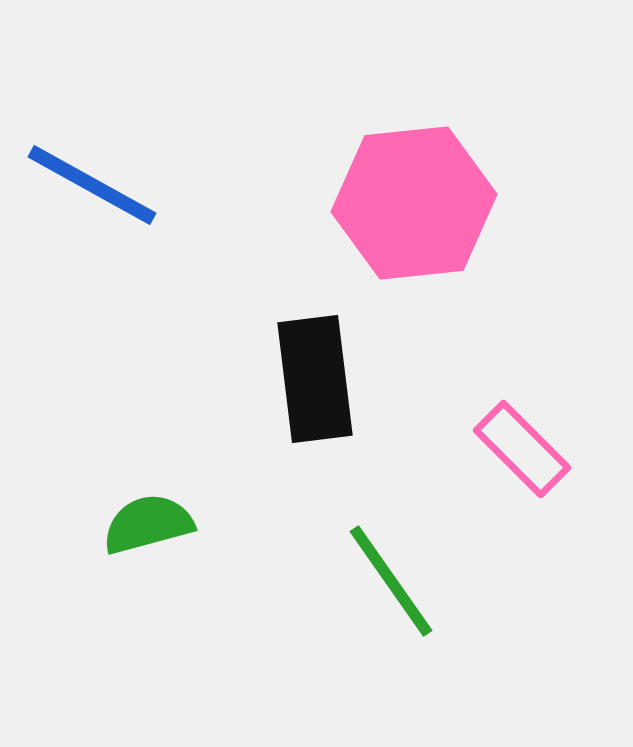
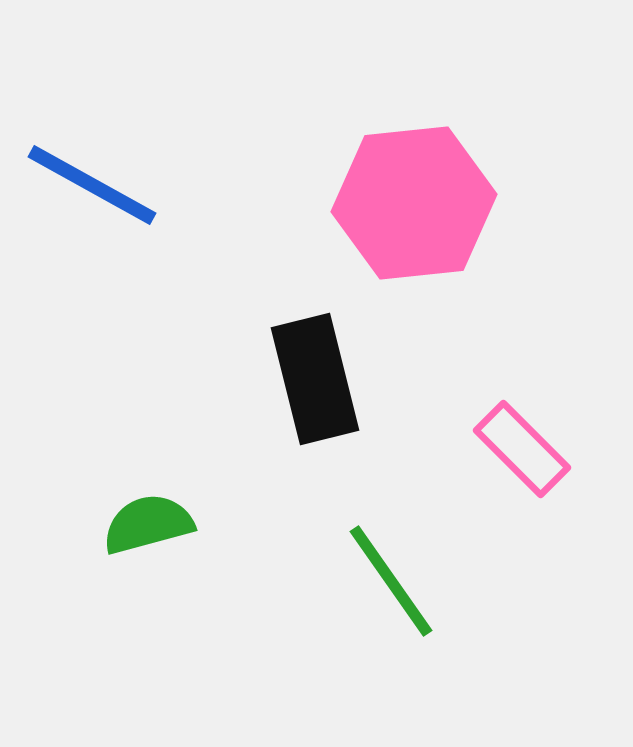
black rectangle: rotated 7 degrees counterclockwise
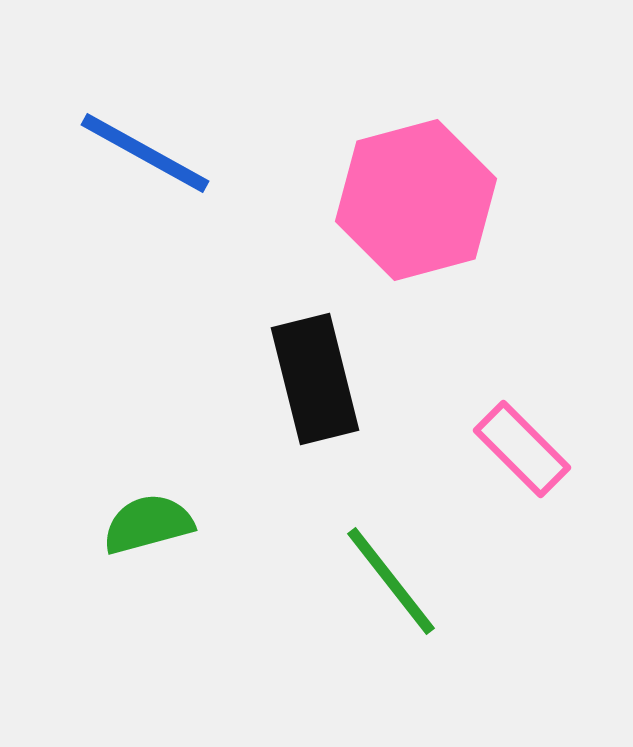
blue line: moved 53 px right, 32 px up
pink hexagon: moved 2 px right, 3 px up; rotated 9 degrees counterclockwise
green line: rotated 3 degrees counterclockwise
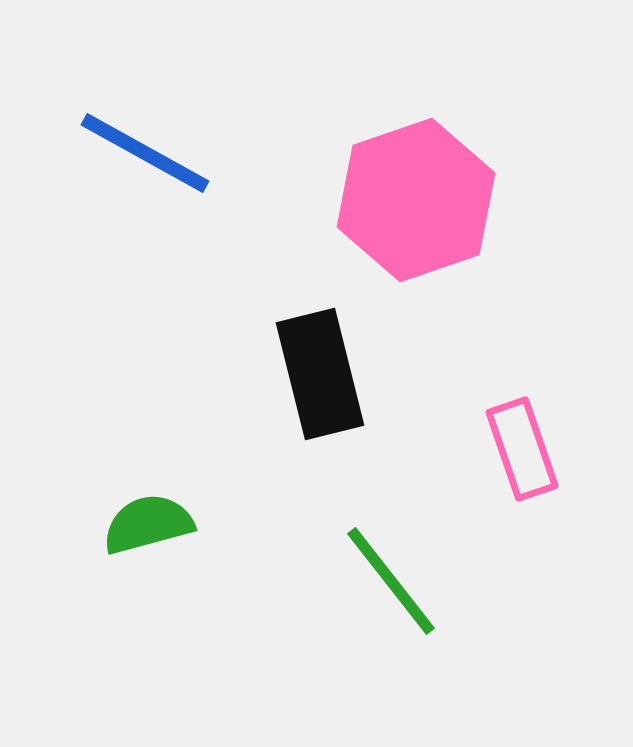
pink hexagon: rotated 4 degrees counterclockwise
black rectangle: moved 5 px right, 5 px up
pink rectangle: rotated 26 degrees clockwise
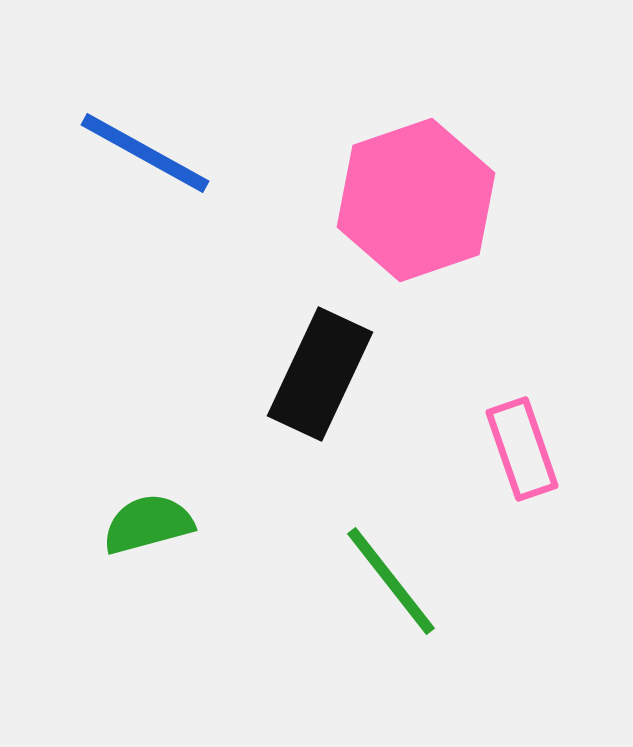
black rectangle: rotated 39 degrees clockwise
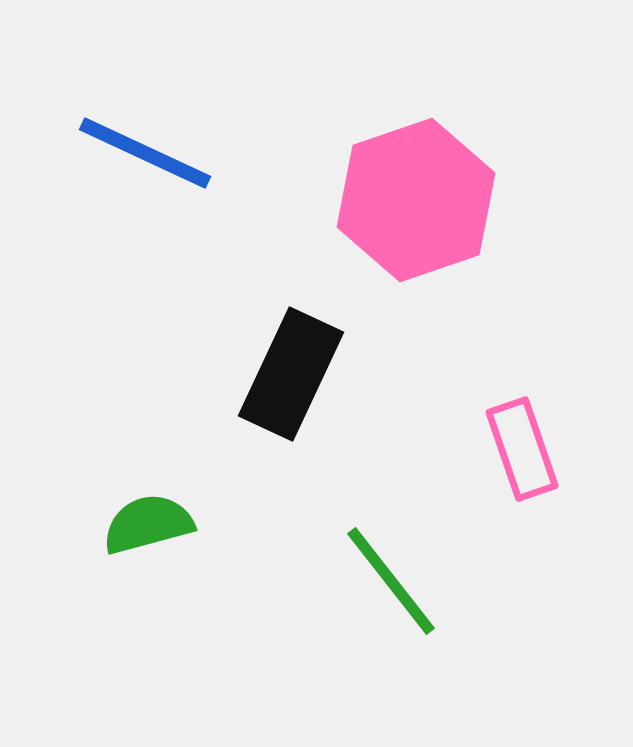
blue line: rotated 4 degrees counterclockwise
black rectangle: moved 29 px left
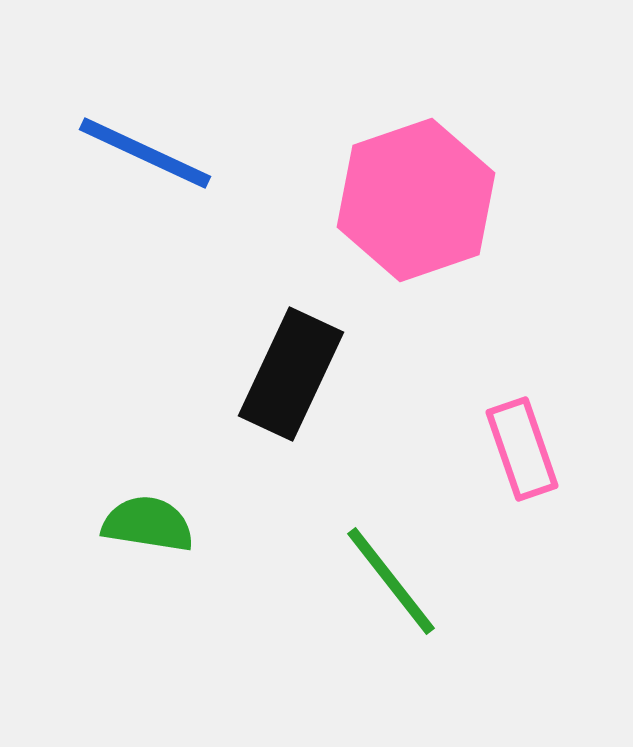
green semicircle: rotated 24 degrees clockwise
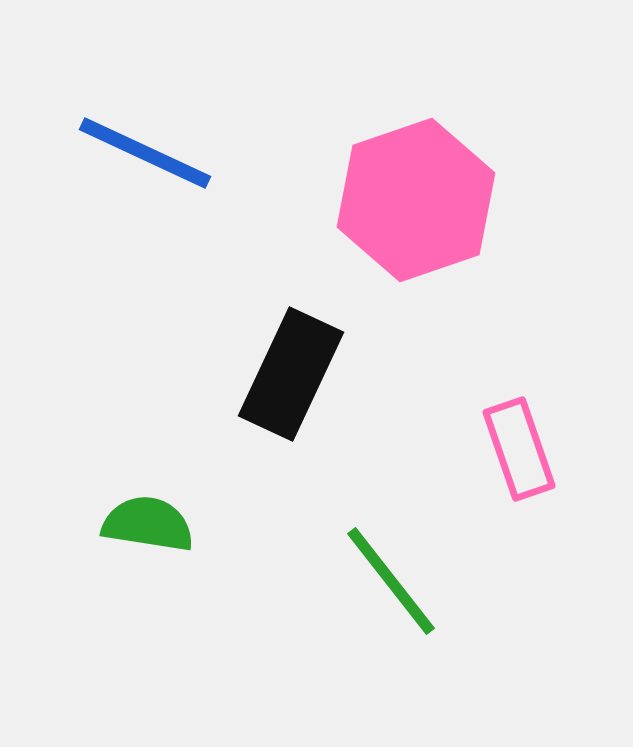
pink rectangle: moved 3 px left
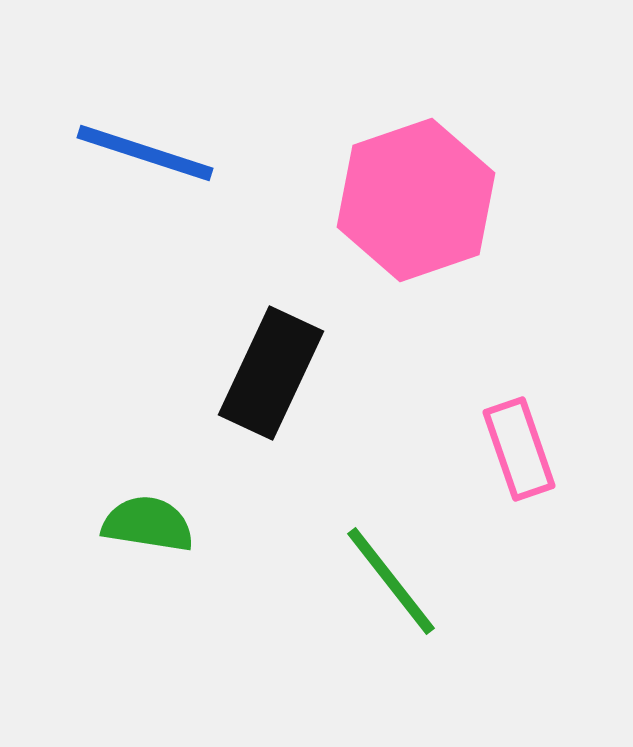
blue line: rotated 7 degrees counterclockwise
black rectangle: moved 20 px left, 1 px up
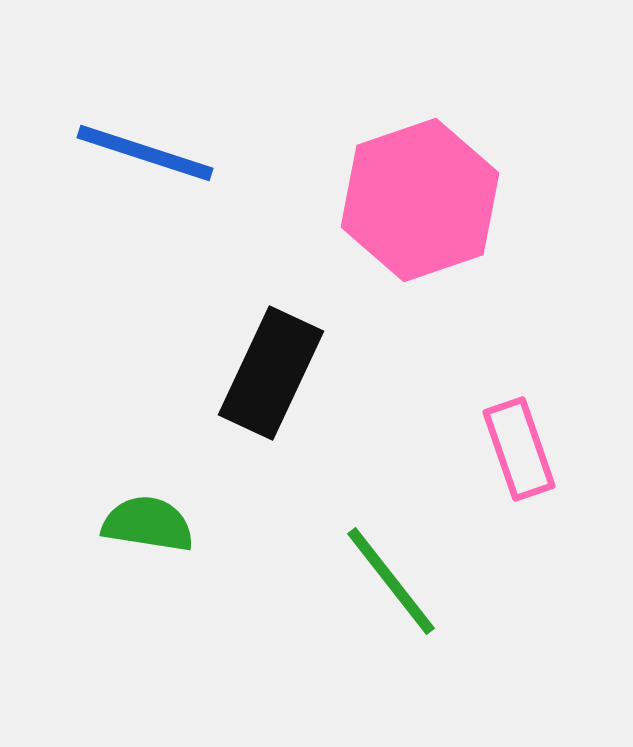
pink hexagon: moved 4 px right
